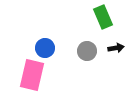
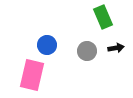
blue circle: moved 2 px right, 3 px up
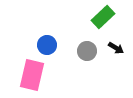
green rectangle: rotated 70 degrees clockwise
black arrow: rotated 42 degrees clockwise
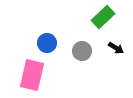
blue circle: moved 2 px up
gray circle: moved 5 px left
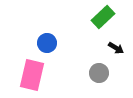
gray circle: moved 17 px right, 22 px down
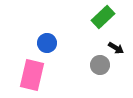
gray circle: moved 1 px right, 8 px up
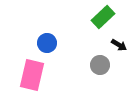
black arrow: moved 3 px right, 3 px up
